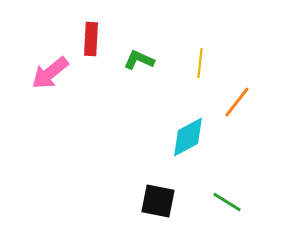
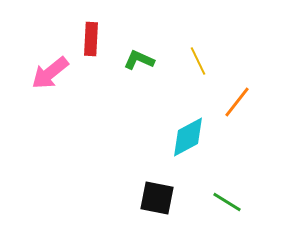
yellow line: moved 2 px left, 2 px up; rotated 32 degrees counterclockwise
black square: moved 1 px left, 3 px up
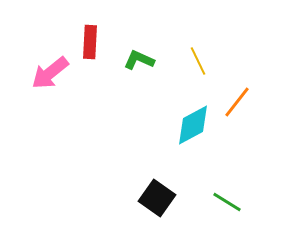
red rectangle: moved 1 px left, 3 px down
cyan diamond: moved 5 px right, 12 px up
black square: rotated 24 degrees clockwise
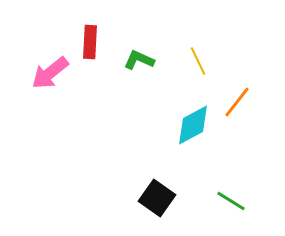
green line: moved 4 px right, 1 px up
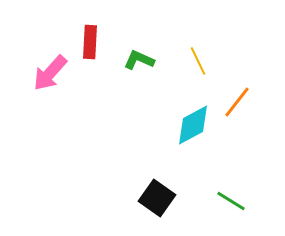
pink arrow: rotated 9 degrees counterclockwise
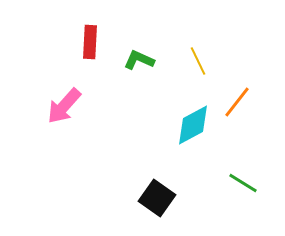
pink arrow: moved 14 px right, 33 px down
green line: moved 12 px right, 18 px up
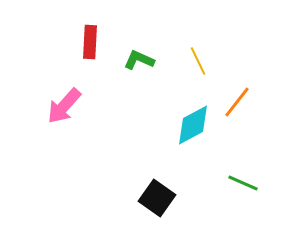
green line: rotated 8 degrees counterclockwise
